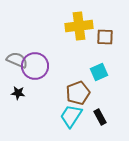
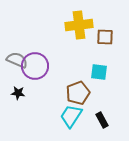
yellow cross: moved 1 px up
cyan square: rotated 30 degrees clockwise
black rectangle: moved 2 px right, 3 px down
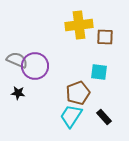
black rectangle: moved 2 px right, 3 px up; rotated 14 degrees counterclockwise
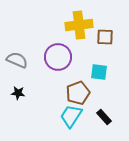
purple circle: moved 23 px right, 9 px up
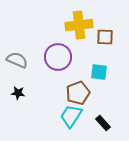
black rectangle: moved 1 px left, 6 px down
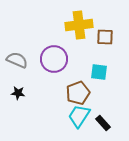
purple circle: moved 4 px left, 2 px down
cyan trapezoid: moved 8 px right
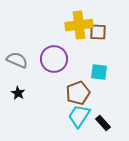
brown square: moved 7 px left, 5 px up
black star: rotated 24 degrees clockwise
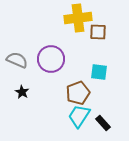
yellow cross: moved 1 px left, 7 px up
purple circle: moved 3 px left
black star: moved 4 px right, 1 px up
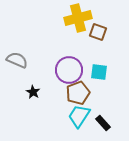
yellow cross: rotated 8 degrees counterclockwise
brown square: rotated 18 degrees clockwise
purple circle: moved 18 px right, 11 px down
black star: moved 11 px right
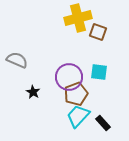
purple circle: moved 7 px down
brown pentagon: moved 2 px left, 1 px down
cyan trapezoid: moved 1 px left; rotated 10 degrees clockwise
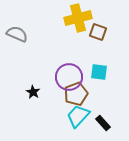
gray semicircle: moved 26 px up
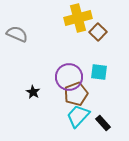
brown square: rotated 24 degrees clockwise
